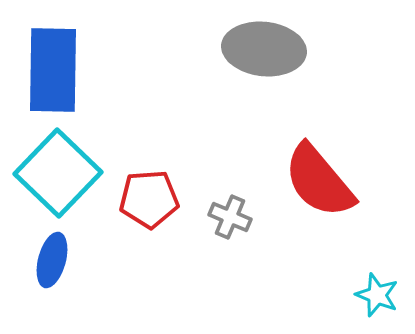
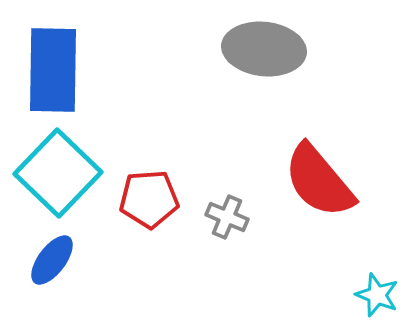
gray cross: moved 3 px left
blue ellipse: rotated 22 degrees clockwise
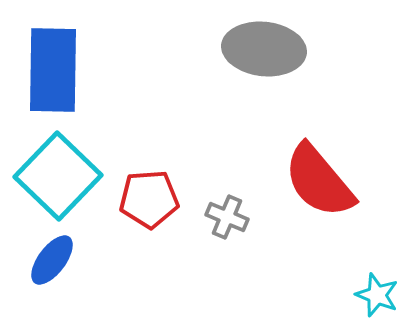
cyan square: moved 3 px down
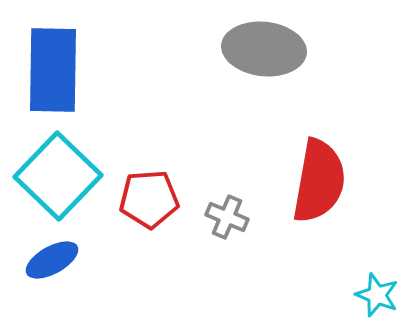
red semicircle: rotated 130 degrees counterclockwise
blue ellipse: rotated 24 degrees clockwise
